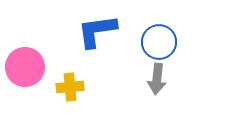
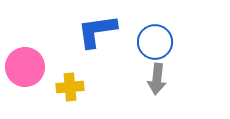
blue circle: moved 4 px left
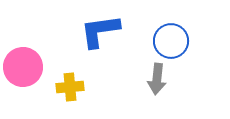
blue L-shape: moved 3 px right
blue circle: moved 16 px right, 1 px up
pink circle: moved 2 px left
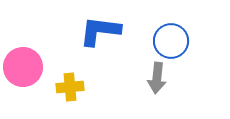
blue L-shape: rotated 15 degrees clockwise
gray arrow: moved 1 px up
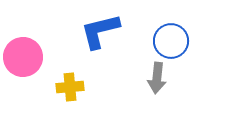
blue L-shape: rotated 21 degrees counterclockwise
pink circle: moved 10 px up
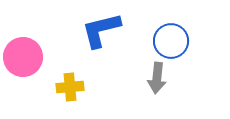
blue L-shape: moved 1 px right, 1 px up
